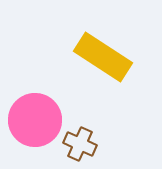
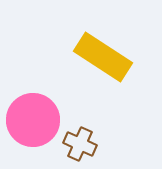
pink circle: moved 2 px left
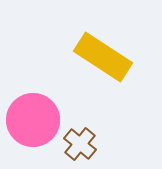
brown cross: rotated 16 degrees clockwise
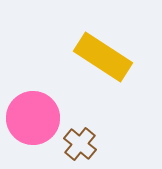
pink circle: moved 2 px up
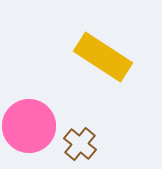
pink circle: moved 4 px left, 8 px down
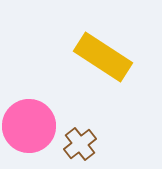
brown cross: rotated 12 degrees clockwise
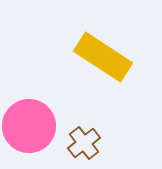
brown cross: moved 4 px right, 1 px up
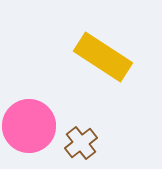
brown cross: moved 3 px left
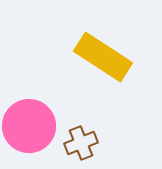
brown cross: rotated 16 degrees clockwise
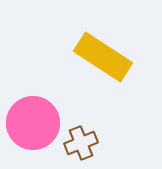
pink circle: moved 4 px right, 3 px up
